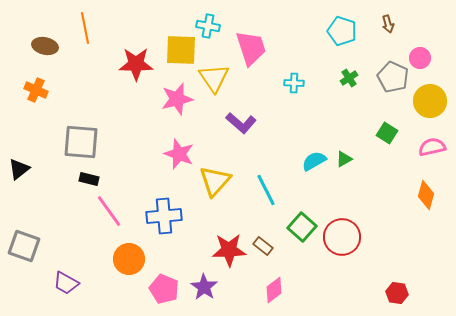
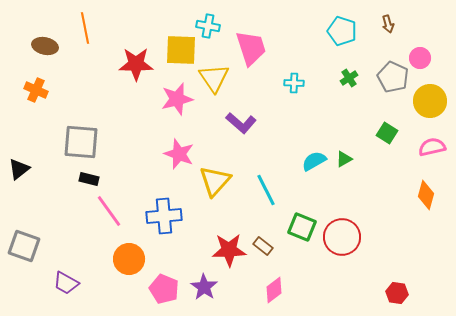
green square at (302, 227): rotated 20 degrees counterclockwise
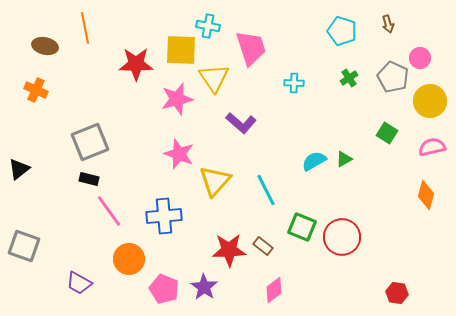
gray square at (81, 142): moved 9 px right; rotated 27 degrees counterclockwise
purple trapezoid at (66, 283): moved 13 px right
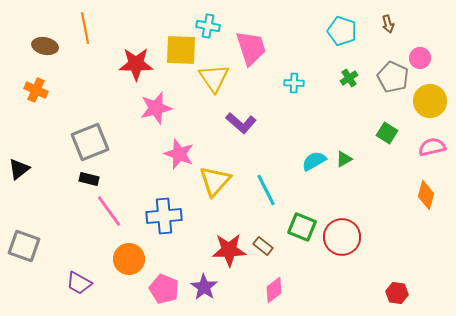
pink star at (177, 99): moved 21 px left, 9 px down
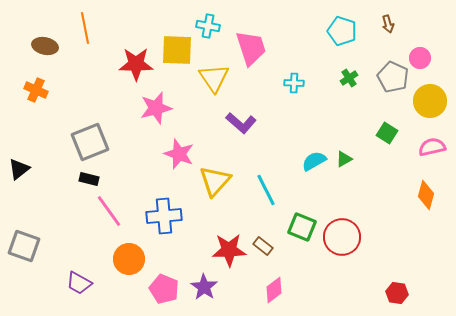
yellow square at (181, 50): moved 4 px left
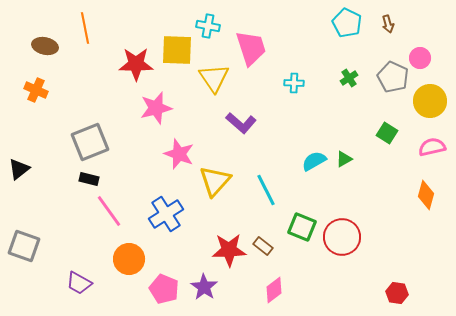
cyan pentagon at (342, 31): moved 5 px right, 8 px up; rotated 8 degrees clockwise
blue cross at (164, 216): moved 2 px right, 2 px up; rotated 28 degrees counterclockwise
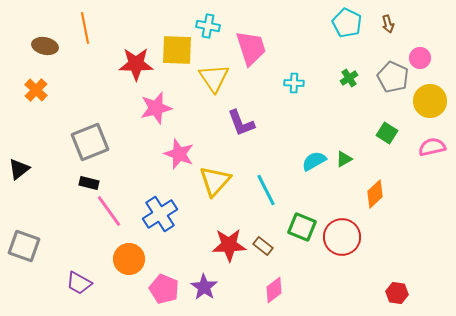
orange cross at (36, 90): rotated 20 degrees clockwise
purple L-shape at (241, 123): rotated 28 degrees clockwise
black rectangle at (89, 179): moved 4 px down
orange diamond at (426, 195): moved 51 px left, 1 px up; rotated 32 degrees clockwise
blue cross at (166, 214): moved 6 px left
red star at (229, 250): moved 5 px up
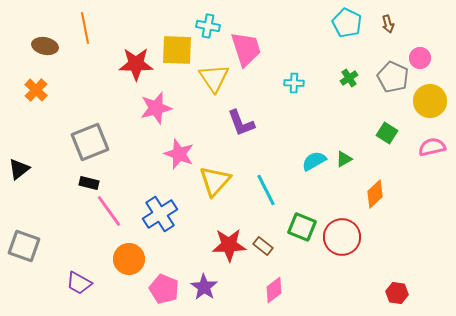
pink trapezoid at (251, 48): moved 5 px left, 1 px down
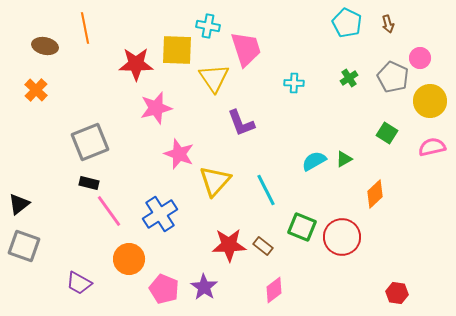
black triangle at (19, 169): moved 35 px down
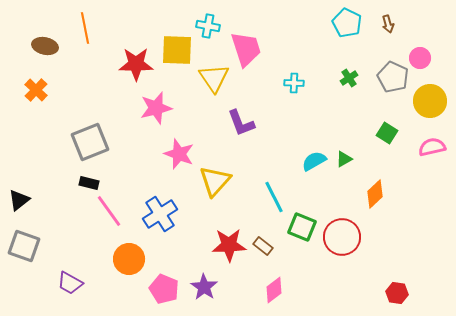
cyan line at (266, 190): moved 8 px right, 7 px down
black triangle at (19, 204): moved 4 px up
purple trapezoid at (79, 283): moved 9 px left
